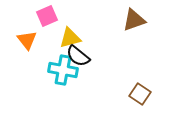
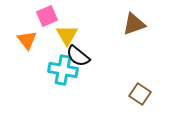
brown triangle: moved 4 px down
yellow triangle: moved 3 px left, 3 px up; rotated 45 degrees counterclockwise
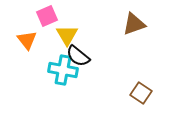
brown square: moved 1 px right, 1 px up
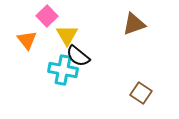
pink square: rotated 20 degrees counterclockwise
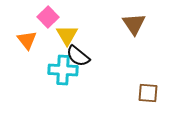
pink square: moved 1 px right, 1 px down
brown triangle: rotated 45 degrees counterclockwise
cyan cross: rotated 8 degrees counterclockwise
brown square: moved 7 px right; rotated 30 degrees counterclockwise
